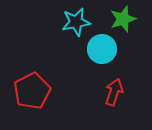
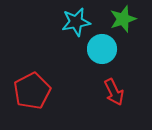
red arrow: rotated 136 degrees clockwise
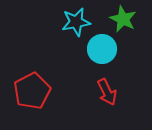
green star: rotated 28 degrees counterclockwise
red arrow: moved 7 px left
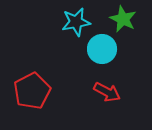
red arrow: rotated 36 degrees counterclockwise
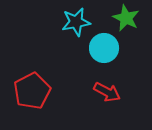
green star: moved 3 px right, 1 px up
cyan circle: moved 2 px right, 1 px up
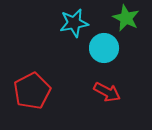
cyan star: moved 2 px left, 1 px down
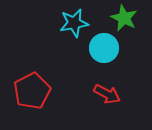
green star: moved 2 px left
red arrow: moved 2 px down
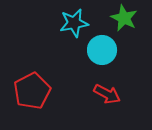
cyan circle: moved 2 px left, 2 px down
